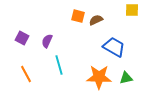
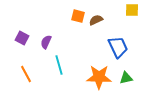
purple semicircle: moved 1 px left, 1 px down
blue trapezoid: moved 4 px right; rotated 35 degrees clockwise
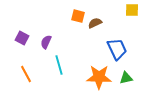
brown semicircle: moved 1 px left, 3 px down
blue trapezoid: moved 1 px left, 2 px down
